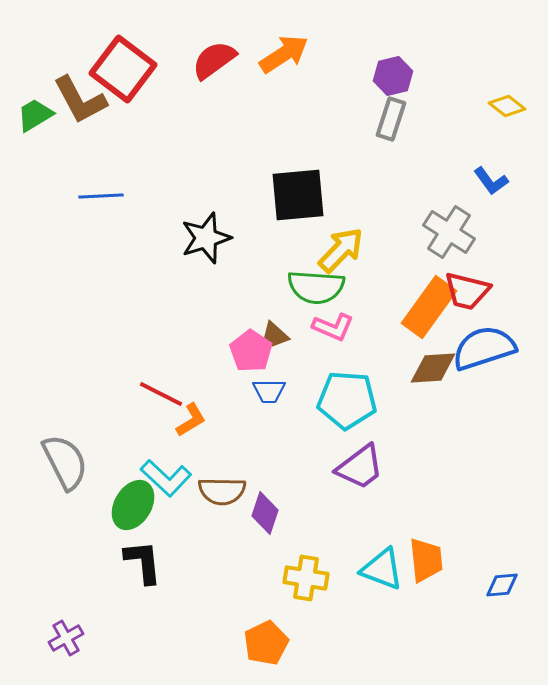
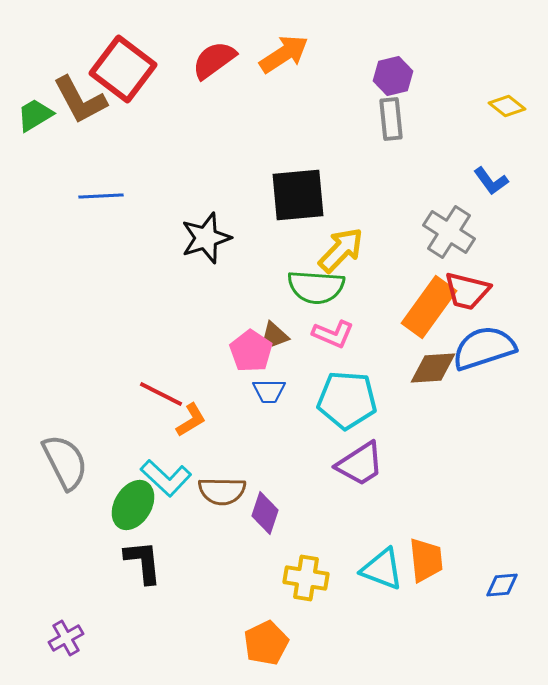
gray rectangle: rotated 24 degrees counterclockwise
pink L-shape: moved 7 px down
purple trapezoid: moved 3 px up; rotated 4 degrees clockwise
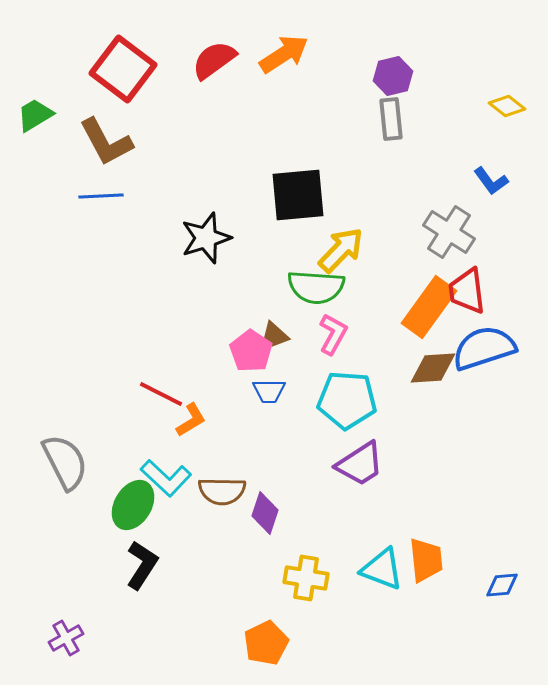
brown L-shape: moved 26 px right, 42 px down
red trapezoid: rotated 69 degrees clockwise
pink L-shape: rotated 84 degrees counterclockwise
black L-shape: moved 1 px left, 3 px down; rotated 39 degrees clockwise
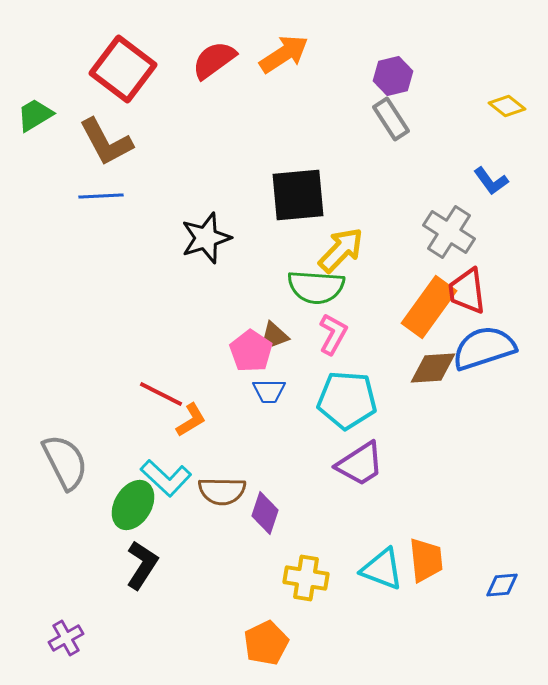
gray rectangle: rotated 27 degrees counterclockwise
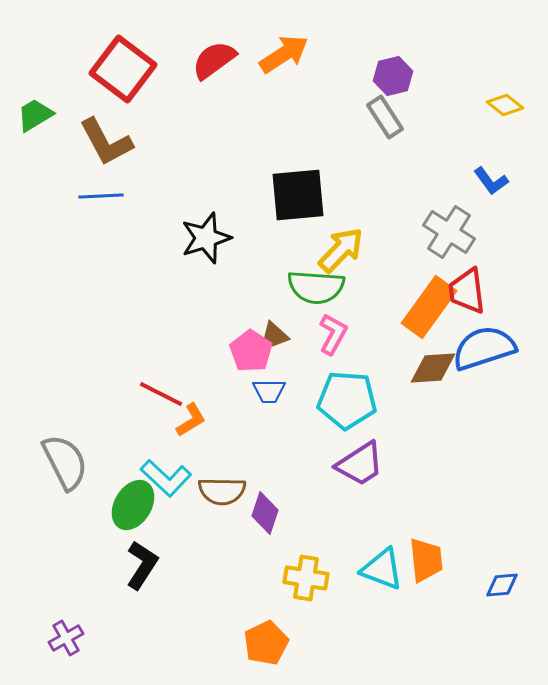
yellow diamond: moved 2 px left, 1 px up
gray rectangle: moved 6 px left, 2 px up
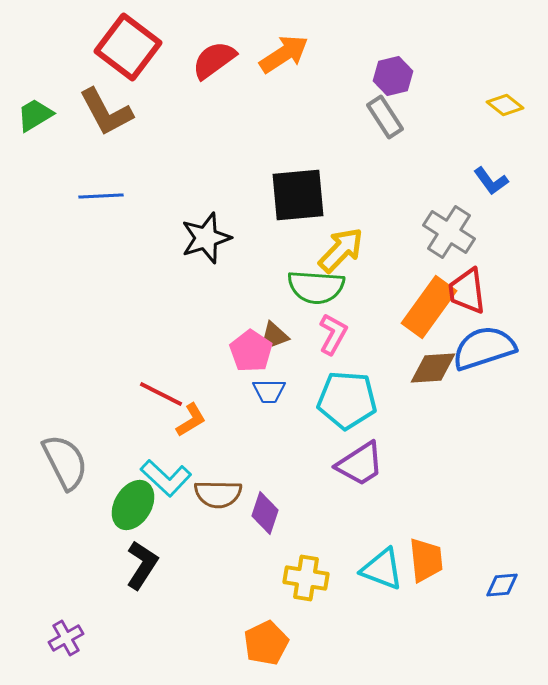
red square: moved 5 px right, 22 px up
brown L-shape: moved 30 px up
brown semicircle: moved 4 px left, 3 px down
